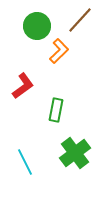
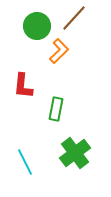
brown line: moved 6 px left, 2 px up
red L-shape: rotated 132 degrees clockwise
green rectangle: moved 1 px up
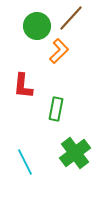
brown line: moved 3 px left
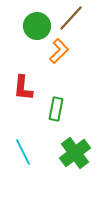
red L-shape: moved 2 px down
cyan line: moved 2 px left, 10 px up
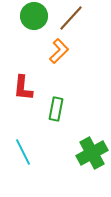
green circle: moved 3 px left, 10 px up
green cross: moved 17 px right; rotated 8 degrees clockwise
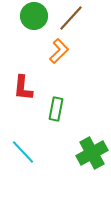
cyan line: rotated 16 degrees counterclockwise
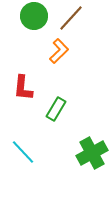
green rectangle: rotated 20 degrees clockwise
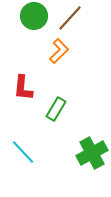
brown line: moved 1 px left
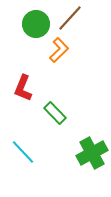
green circle: moved 2 px right, 8 px down
orange L-shape: moved 1 px up
red L-shape: rotated 16 degrees clockwise
green rectangle: moved 1 px left, 4 px down; rotated 75 degrees counterclockwise
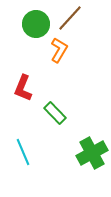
orange L-shape: rotated 15 degrees counterclockwise
cyan line: rotated 20 degrees clockwise
